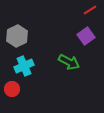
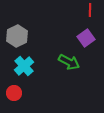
red line: rotated 56 degrees counterclockwise
purple square: moved 2 px down
cyan cross: rotated 18 degrees counterclockwise
red circle: moved 2 px right, 4 px down
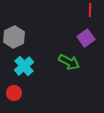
gray hexagon: moved 3 px left, 1 px down
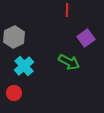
red line: moved 23 px left
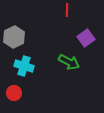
cyan cross: rotated 30 degrees counterclockwise
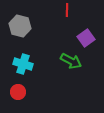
gray hexagon: moved 6 px right, 11 px up; rotated 20 degrees counterclockwise
green arrow: moved 2 px right, 1 px up
cyan cross: moved 1 px left, 2 px up
red circle: moved 4 px right, 1 px up
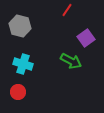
red line: rotated 32 degrees clockwise
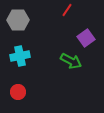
gray hexagon: moved 2 px left, 6 px up; rotated 15 degrees counterclockwise
cyan cross: moved 3 px left, 8 px up; rotated 30 degrees counterclockwise
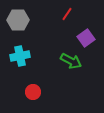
red line: moved 4 px down
red circle: moved 15 px right
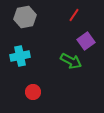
red line: moved 7 px right, 1 px down
gray hexagon: moved 7 px right, 3 px up; rotated 10 degrees counterclockwise
purple square: moved 3 px down
